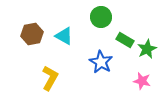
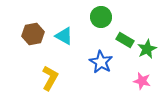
brown hexagon: moved 1 px right
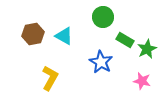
green circle: moved 2 px right
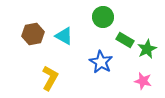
pink star: moved 1 px right
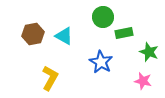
green rectangle: moved 1 px left, 7 px up; rotated 42 degrees counterclockwise
green star: moved 2 px right, 3 px down; rotated 24 degrees counterclockwise
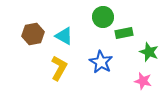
yellow L-shape: moved 9 px right, 10 px up
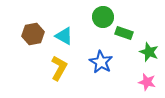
green rectangle: rotated 30 degrees clockwise
pink star: moved 4 px right, 1 px down
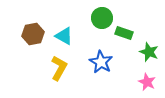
green circle: moved 1 px left, 1 px down
pink star: rotated 12 degrees clockwise
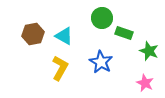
green star: moved 1 px up
yellow L-shape: moved 1 px right
pink star: moved 2 px left, 1 px down
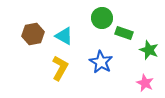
green star: moved 1 px up
